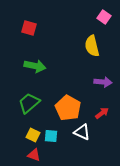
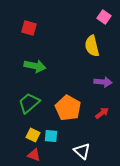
white triangle: moved 19 px down; rotated 18 degrees clockwise
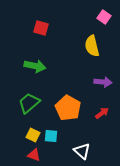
red square: moved 12 px right
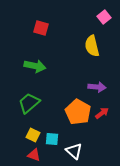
pink square: rotated 16 degrees clockwise
purple arrow: moved 6 px left, 5 px down
orange pentagon: moved 10 px right, 4 px down
cyan square: moved 1 px right, 3 px down
white triangle: moved 8 px left
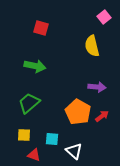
red arrow: moved 3 px down
yellow square: moved 9 px left; rotated 24 degrees counterclockwise
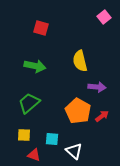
yellow semicircle: moved 12 px left, 15 px down
orange pentagon: moved 1 px up
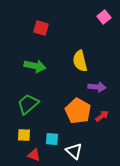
green trapezoid: moved 1 px left, 1 px down
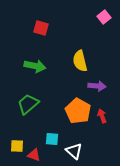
purple arrow: moved 1 px up
red arrow: rotated 72 degrees counterclockwise
yellow square: moved 7 px left, 11 px down
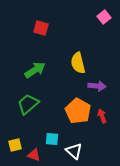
yellow semicircle: moved 2 px left, 2 px down
green arrow: moved 4 px down; rotated 45 degrees counterclockwise
yellow square: moved 2 px left, 1 px up; rotated 16 degrees counterclockwise
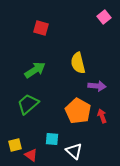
red triangle: moved 3 px left; rotated 16 degrees clockwise
